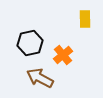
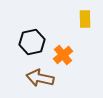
black hexagon: moved 2 px right, 1 px up
brown arrow: rotated 16 degrees counterclockwise
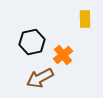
brown arrow: rotated 40 degrees counterclockwise
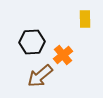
black hexagon: rotated 10 degrees clockwise
brown arrow: moved 2 px up; rotated 12 degrees counterclockwise
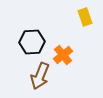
yellow rectangle: moved 2 px up; rotated 18 degrees counterclockwise
brown arrow: rotated 28 degrees counterclockwise
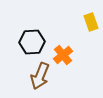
yellow rectangle: moved 6 px right, 5 px down
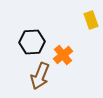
yellow rectangle: moved 2 px up
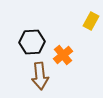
yellow rectangle: moved 1 px down; rotated 48 degrees clockwise
brown arrow: rotated 28 degrees counterclockwise
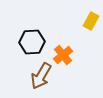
brown arrow: moved 1 px right; rotated 36 degrees clockwise
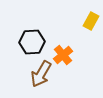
brown arrow: moved 2 px up
